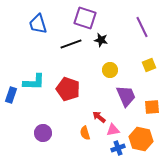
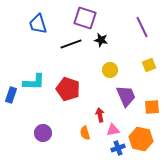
red arrow: moved 1 px right, 2 px up; rotated 40 degrees clockwise
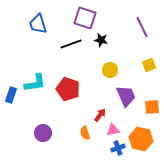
cyan L-shape: moved 1 px right, 1 px down; rotated 10 degrees counterclockwise
red arrow: rotated 48 degrees clockwise
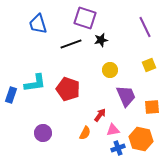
purple line: moved 3 px right
black star: rotated 24 degrees counterclockwise
orange semicircle: rotated 136 degrees counterclockwise
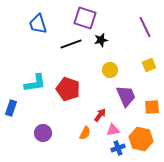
blue rectangle: moved 13 px down
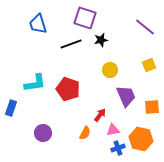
purple line: rotated 25 degrees counterclockwise
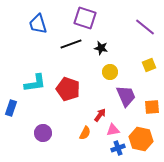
black star: moved 8 px down; rotated 24 degrees clockwise
yellow circle: moved 2 px down
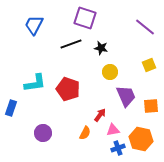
blue trapezoid: moved 4 px left, 1 px down; rotated 45 degrees clockwise
orange square: moved 1 px left, 1 px up
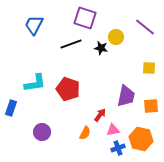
yellow square: moved 3 px down; rotated 24 degrees clockwise
yellow circle: moved 6 px right, 35 px up
purple trapezoid: rotated 35 degrees clockwise
purple circle: moved 1 px left, 1 px up
